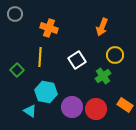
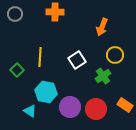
orange cross: moved 6 px right, 16 px up; rotated 18 degrees counterclockwise
purple circle: moved 2 px left
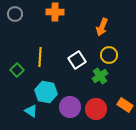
yellow circle: moved 6 px left
green cross: moved 3 px left
cyan triangle: moved 1 px right
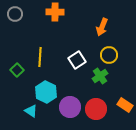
cyan hexagon: rotated 15 degrees clockwise
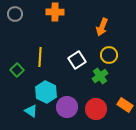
purple circle: moved 3 px left
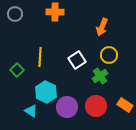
red circle: moved 3 px up
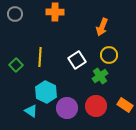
green square: moved 1 px left, 5 px up
purple circle: moved 1 px down
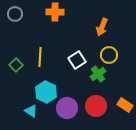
green cross: moved 2 px left, 2 px up
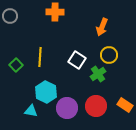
gray circle: moved 5 px left, 2 px down
white square: rotated 24 degrees counterclockwise
cyan triangle: rotated 24 degrees counterclockwise
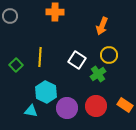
orange arrow: moved 1 px up
